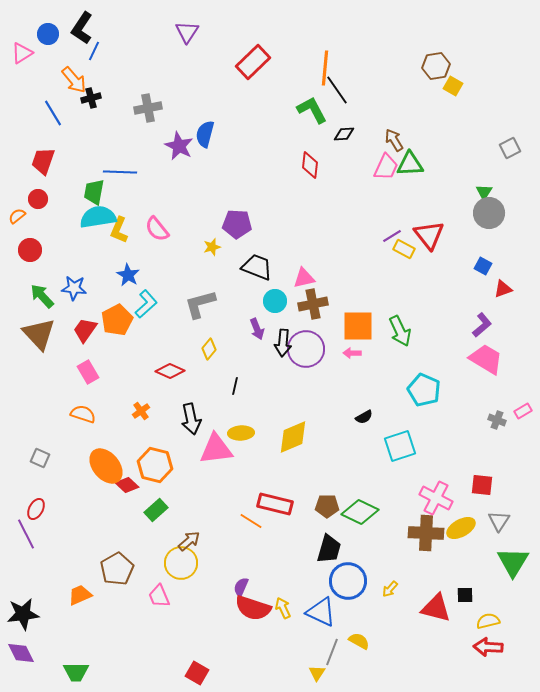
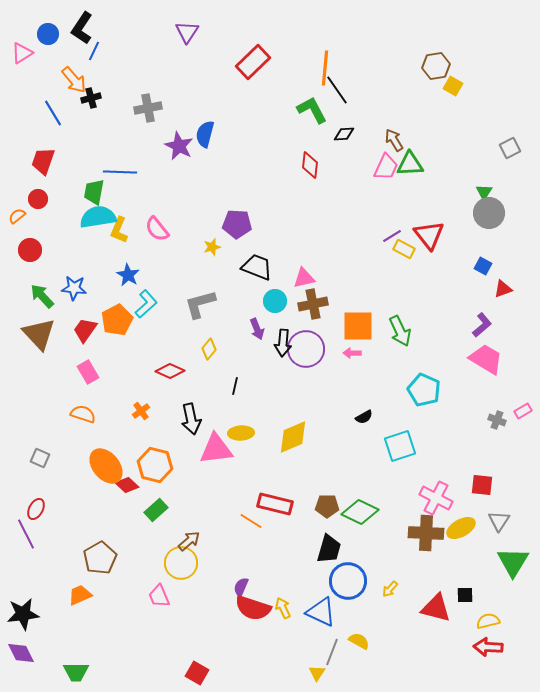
brown pentagon at (117, 569): moved 17 px left, 11 px up
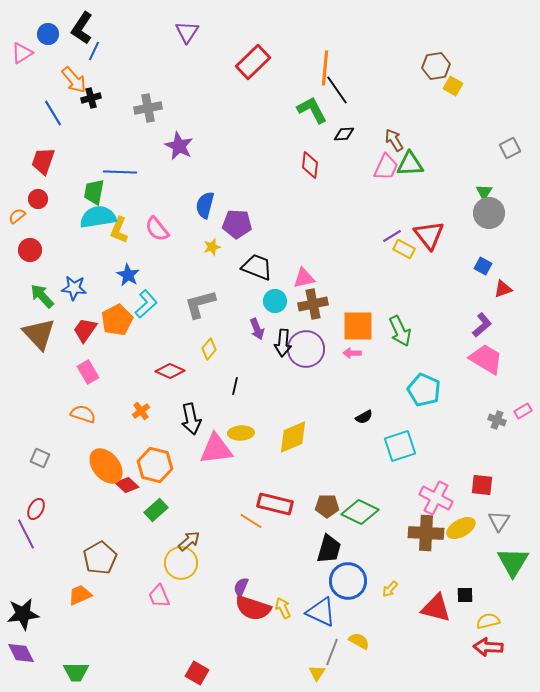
blue semicircle at (205, 134): moved 71 px down
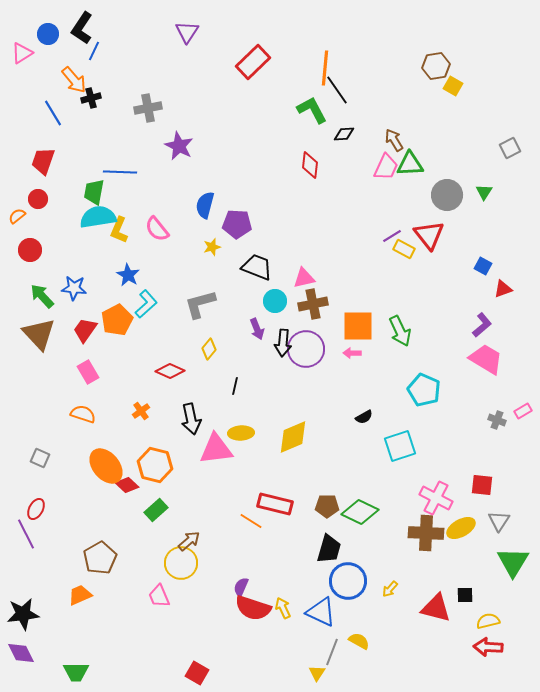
gray circle at (489, 213): moved 42 px left, 18 px up
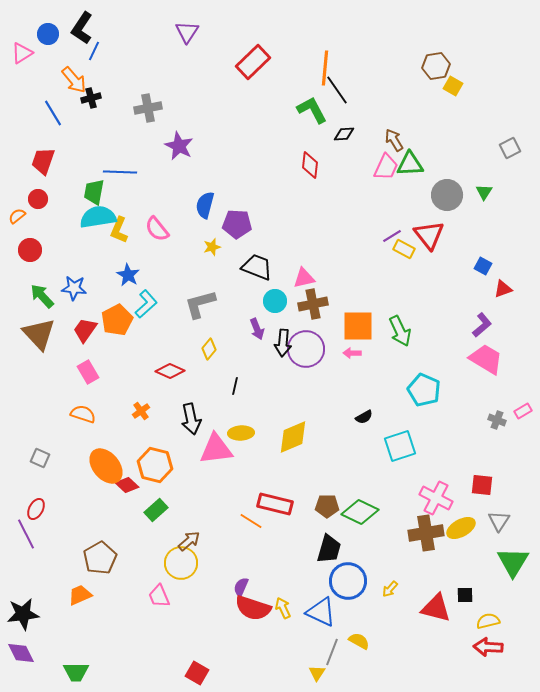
brown cross at (426, 533): rotated 12 degrees counterclockwise
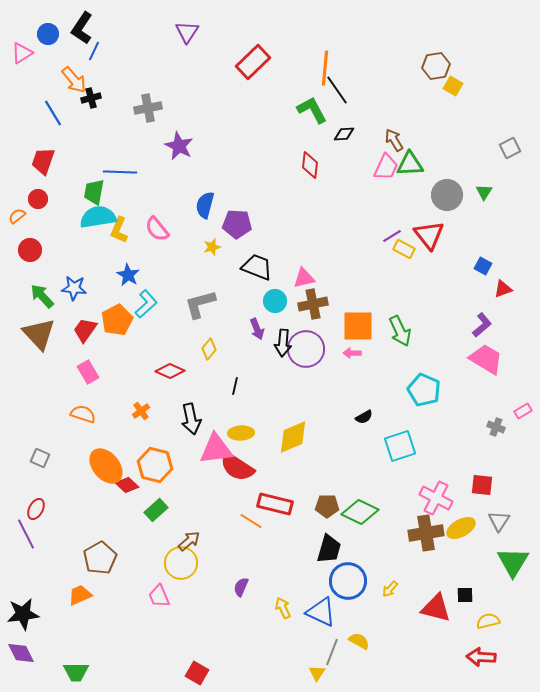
gray cross at (497, 420): moved 1 px left, 7 px down
red semicircle at (253, 608): moved 16 px left, 141 px up; rotated 15 degrees clockwise
red arrow at (488, 647): moved 7 px left, 10 px down
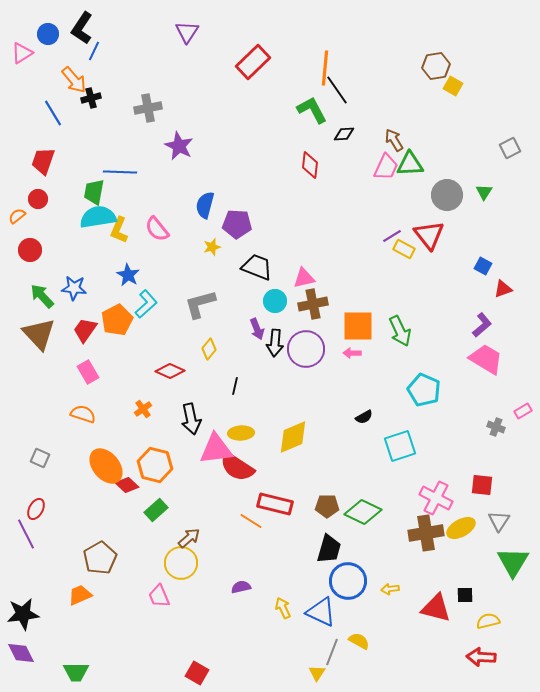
black arrow at (283, 343): moved 8 px left
orange cross at (141, 411): moved 2 px right, 2 px up
green diamond at (360, 512): moved 3 px right
brown arrow at (189, 541): moved 3 px up
purple semicircle at (241, 587): rotated 54 degrees clockwise
yellow arrow at (390, 589): rotated 42 degrees clockwise
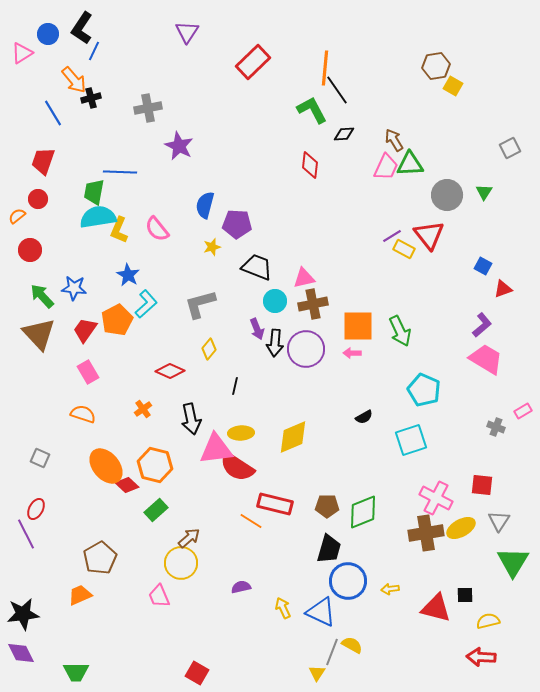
cyan square at (400, 446): moved 11 px right, 6 px up
green diamond at (363, 512): rotated 48 degrees counterclockwise
yellow semicircle at (359, 641): moved 7 px left, 4 px down
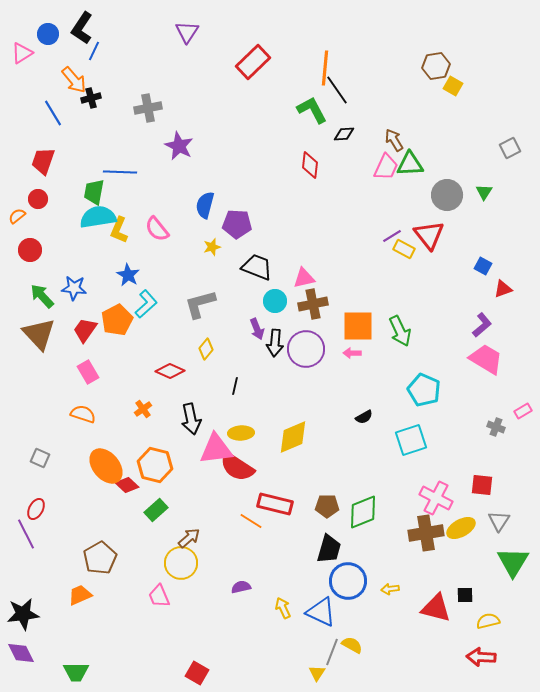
yellow diamond at (209, 349): moved 3 px left
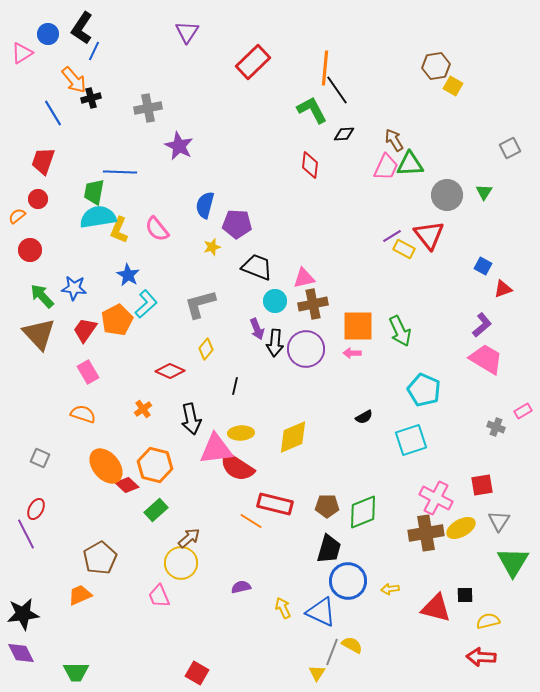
red square at (482, 485): rotated 15 degrees counterclockwise
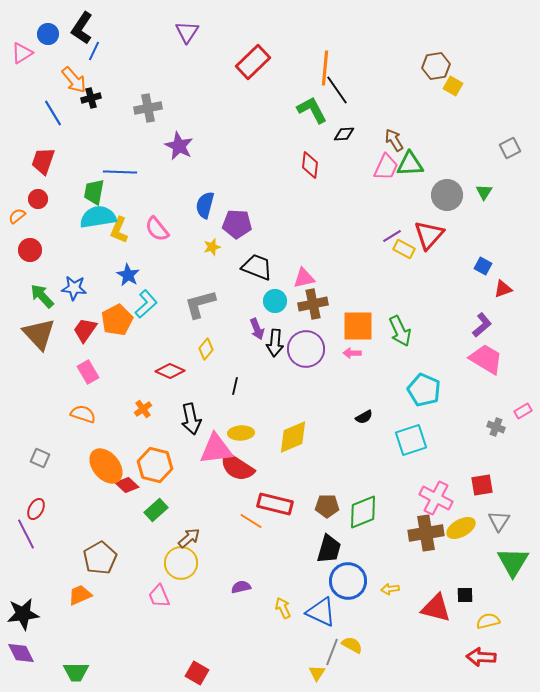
red triangle at (429, 235): rotated 20 degrees clockwise
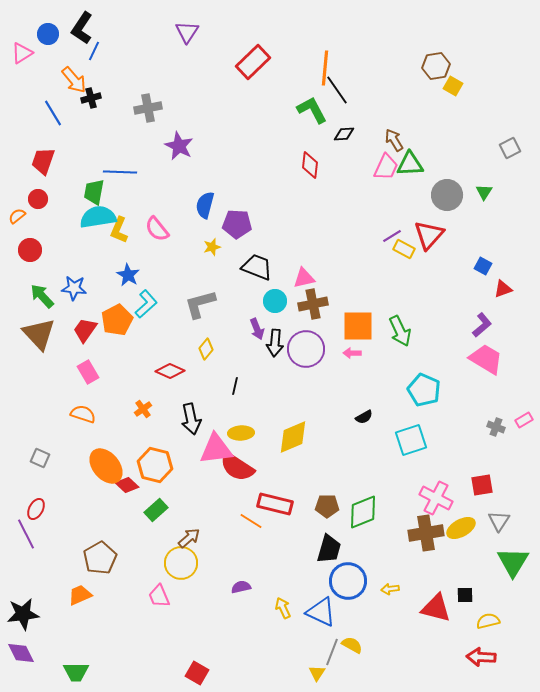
pink rectangle at (523, 411): moved 1 px right, 9 px down
